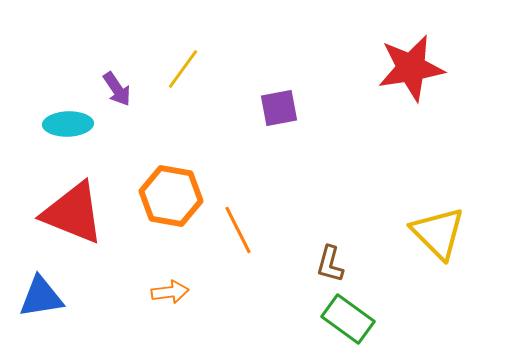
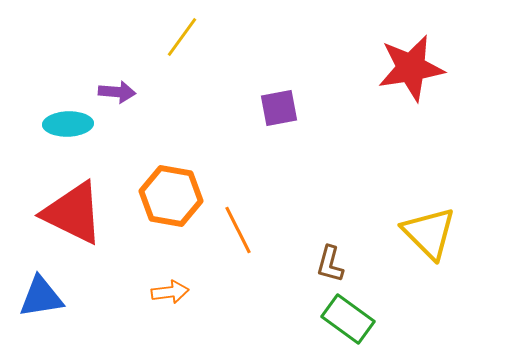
yellow line: moved 1 px left, 32 px up
purple arrow: moved 3 px down; rotated 51 degrees counterclockwise
red triangle: rotated 4 degrees clockwise
yellow triangle: moved 9 px left
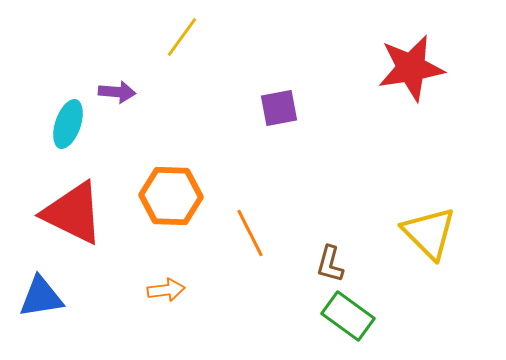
cyan ellipse: rotated 69 degrees counterclockwise
orange hexagon: rotated 8 degrees counterclockwise
orange line: moved 12 px right, 3 px down
orange arrow: moved 4 px left, 2 px up
green rectangle: moved 3 px up
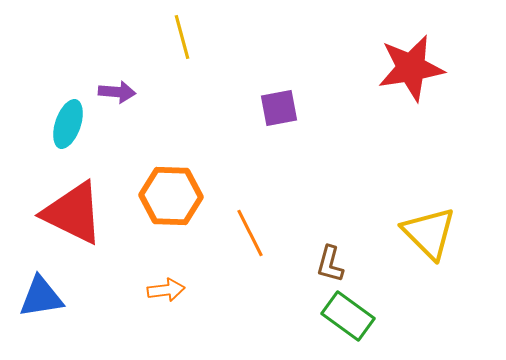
yellow line: rotated 51 degrees counterclockwise
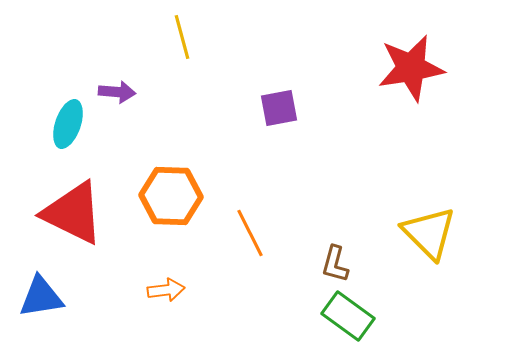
brown L-shape: moved 5 px right
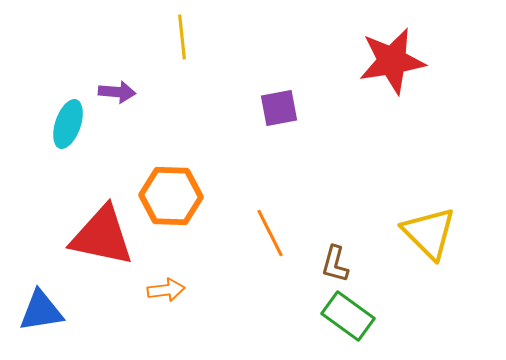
yellow line: rotated 9 degrees clockwise
red star: moved 19 px left, 7 px up
red triangle: moved 29 px right, 23 px down; rotated 14 degrees counterclockwise
orange line: moved 20 px right
blue triangle: moved 14 px down
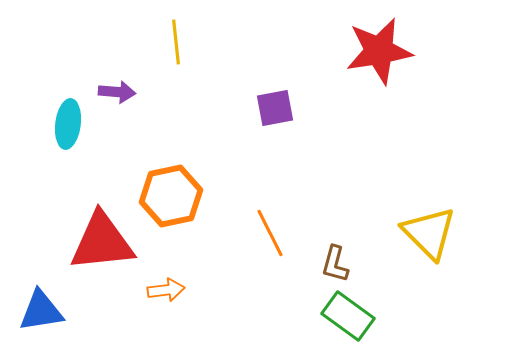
yellow line: moved 6 px left, 5 px down
red star: moved 13 px left, 10 px up
purple square: moved 4 px left
cyan ellipse: rotated 12 degrees counterclockwise
orange hexagon: rotated 14 degrees counterclockwise
red triangle: moved 6 px down; rotated 18 degrees counterclockwise
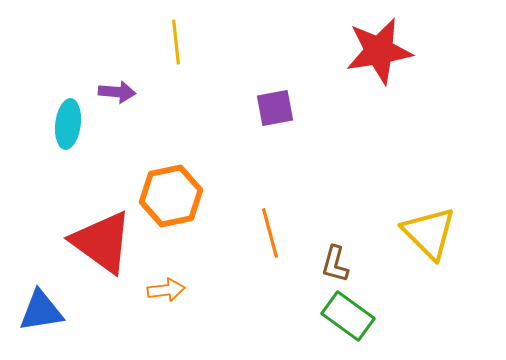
orange line: rotated 12 degrees clockwise
red triangle: rotated 42 degrees clockwise
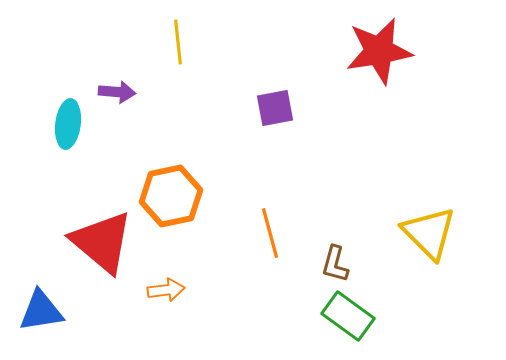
yellow line: moved 2 px right
red triangle: rotated 4 degrees clockwise
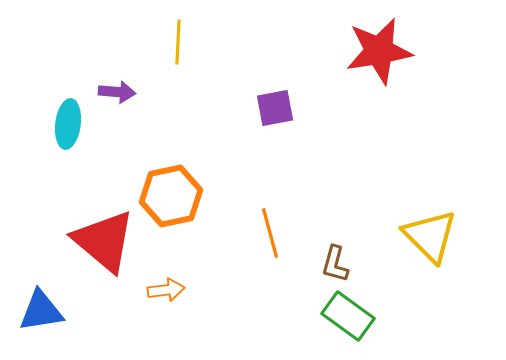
yellow line: rotated 9 degrees clockwise
yellow triangle: moved 1 px right, 3 px down
red triangle: moved 2 px right, 1 px up
